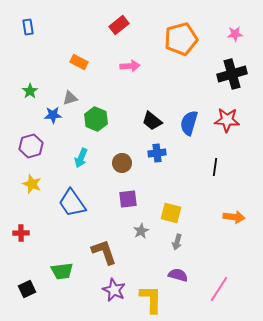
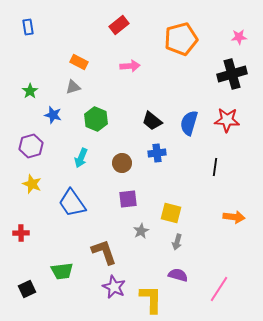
pink star: moved 4 px right, 3 px down
gray triangle: moved 3 px right, 11 px up
blue star: rotated 18 degrees clockwise
purple star: moved 3 px up
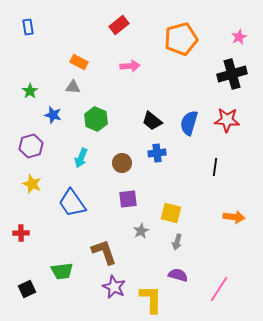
pink star: rotated 21 degrees counterclockwise
gray triangle: rotated 21 degrees clockwise
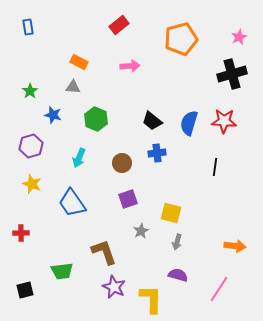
red star: moved 3 px left, 1 px down
cyan arrow: moved 2 px left
purple square: rotated 12 degrees counterclockwise
orange arrow: moved 1 px right, 29 px down
black square: moved 2 px left, 1 px down; rotated 12 degrees clockwise
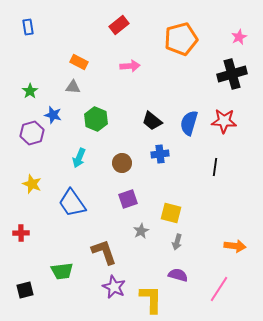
purple hexagon: moved 1 px right, 13 px up
blue cross: moved 3 px right, 1 px down
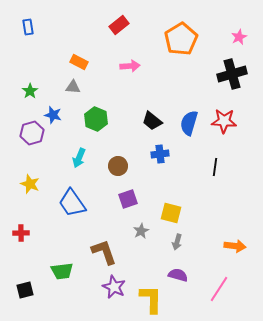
orange pentagon: rotated 16 degrees counterclockwise
brown circle: moved 4 px left, 3 px down
yellow star: moved 2 px left
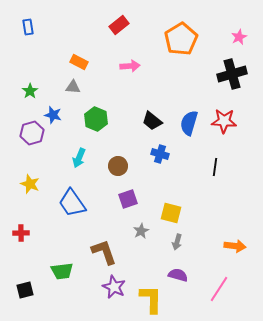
blue cross: rotated 24 degrees clockwise
